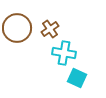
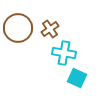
brown circle: moved 1 px right
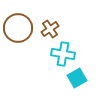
cyan cross: moved 1 px left, 1 px down
cyan square: rotated 36 degrees clockwise
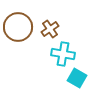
brown circle: moved 1 px up
cyan square: rotated 30 degrees counterclockwise
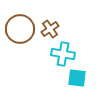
brown circle: moved 2 px right, 2 px down
cyan square: rotated 24 degrees counterclockwise
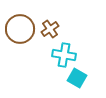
cyan cross: moved 1 px right, 1 px down
cyan square: rotated 24 degrees clockwise
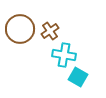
brown cross: moved 2 px down
cyan square: moved 1 px right, 1 px up
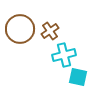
cyan cross: rotated 25 degrees counterclockwise
cyan square: rotated 18 degrees counterclockwise
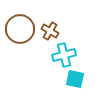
brown cross: rotated 24 degrees counterclockwise
cyan square: moved 3 px left, 2 px down
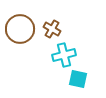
brown cross: moved 2 px right, 2 px up
cyan square: moved 3 px right
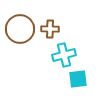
brown cross: moved 2 px left; rotated 30 degrees counterclockwise
cyan square: rotated 18 degrees counterclockwise
